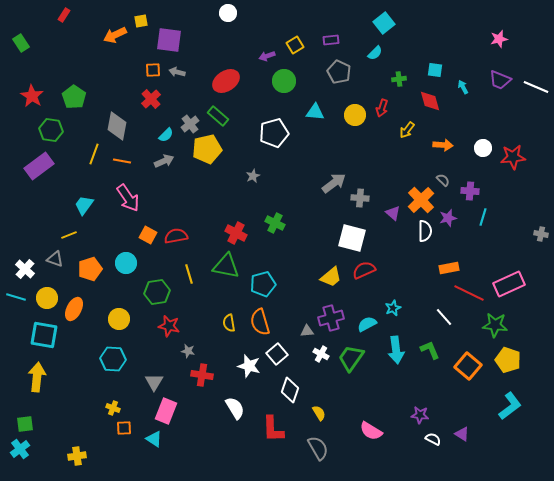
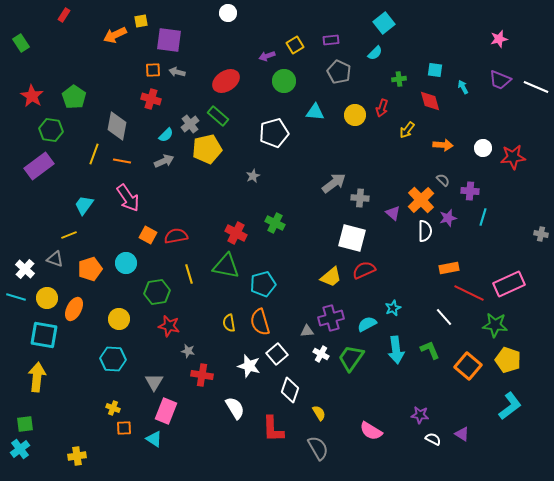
red cross at (151, 99): rotated 30 degrees counterclockwise
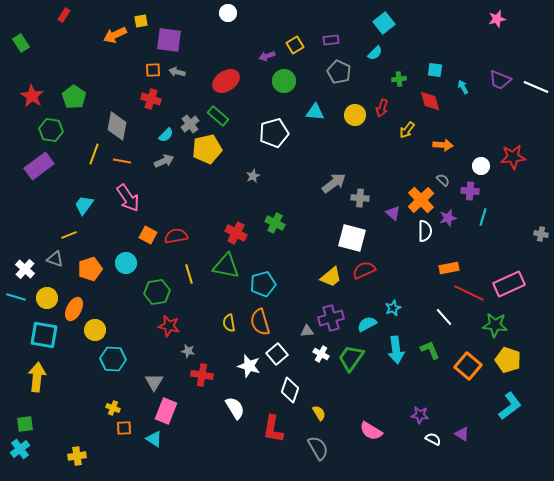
pink star at (499, 39): moved 2 px left, 20 px up
white circle at (483, 148): moved 2 px left, 18 px down
yellow circle at (119, 319): moved 24 px left, 11 px down
red L-shape at (273, 429): rotated 12 degrees clockwise
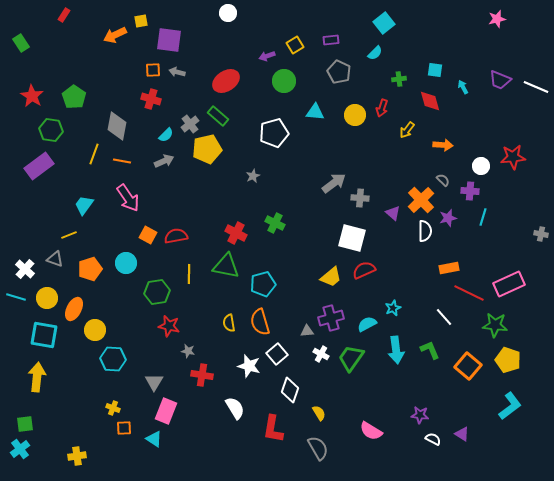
yellow line at (189, 274): rotated 18 degrees clockwise
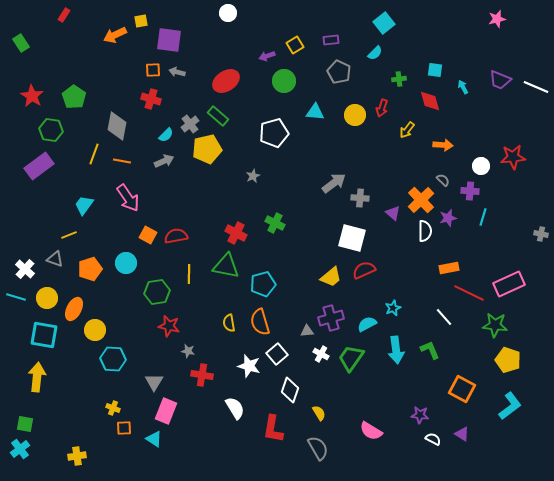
orange square at (468, 366): moved 6 px left, 23 px down; rotated 12 degrees counterclockwise
green square at (25, 424): rotated 18 degrees clockwise
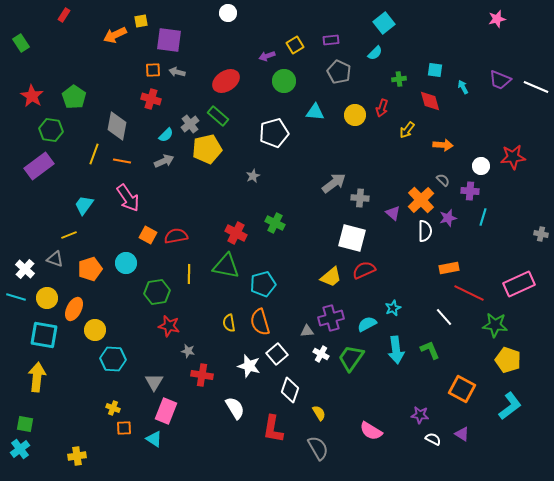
pink rectangle at (509, 284): moved 10 px right
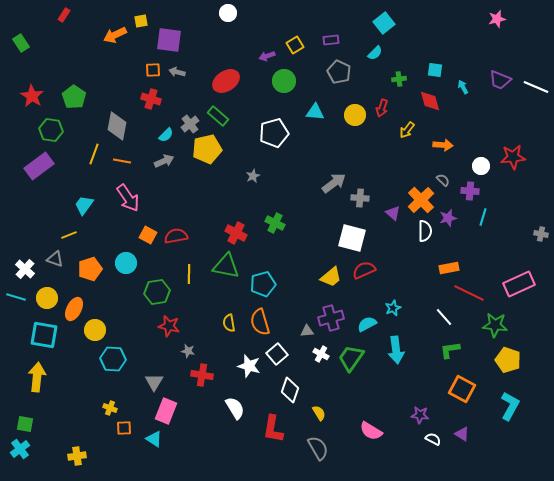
green L-shape at (430, 350): moved 20 px right; rotated 75 degrees counterclockwise
cyan L-shape at (510, 406): rotated 24 degrees counterclockwise
yellow cross at (113, 408): moved 3 px left
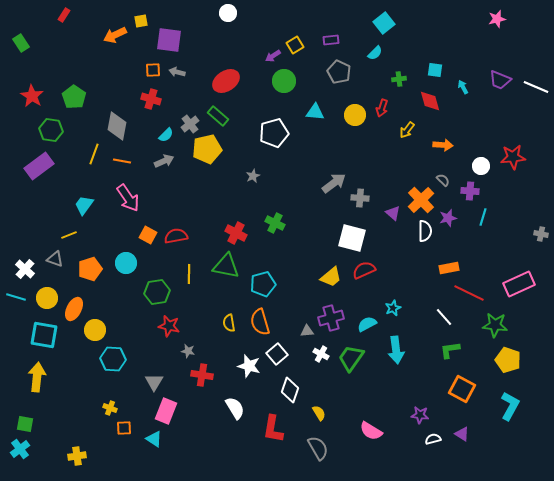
purple arrow at (267, 56): moved 6 px right; rotated 14 degrees counterclockwise
white semicircle at (433, 439): rotated 42 degrees counterclockwise
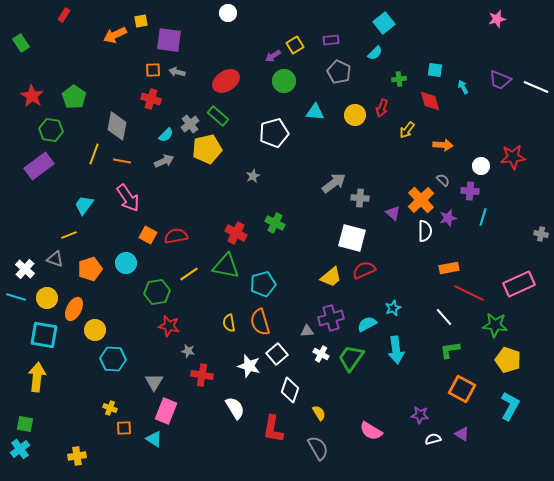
yellow line at (189, 274): rotated 54 degrees clockwise
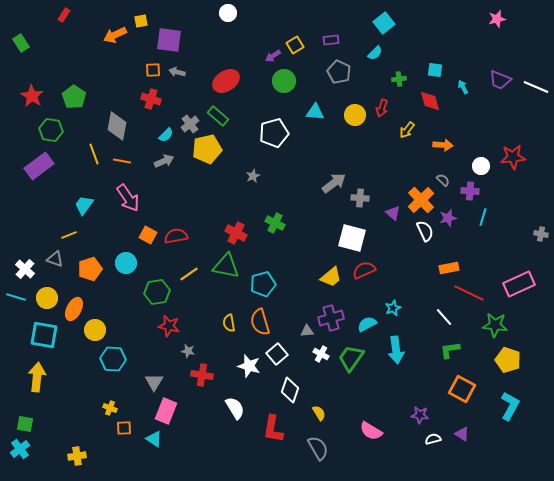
yellow line at (94, 154): rotated 40 degrees counterclockwise
white semicircle at (425, 231): rotated 25 degrees counterclockwise
